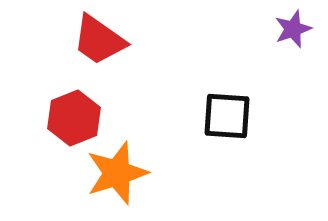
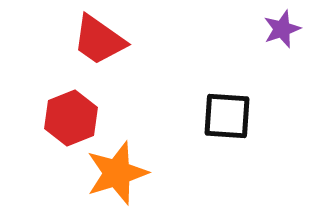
purple star: moved 11 px left
red hexagon: moved 3 px left
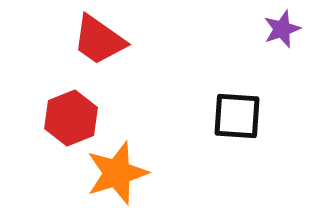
black square: moved 10 px right
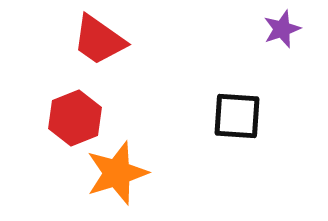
red hexagon: moved 4 px right
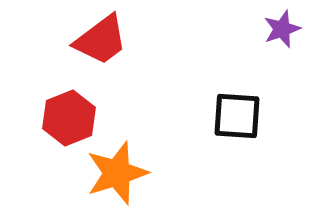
red trapezoid: moved 2 px right; rotated 72 degrees counterclockwise
red hexagon: moved 6 px left
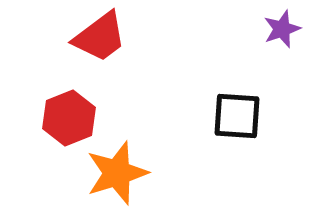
red trapezoid: moved 1 px left, 3 px up
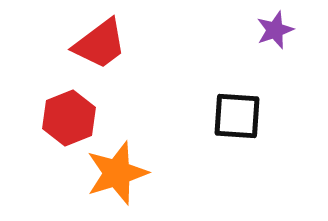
purple star: moved 7 px left, 1 px down
red trapezoid: moved 7 px down
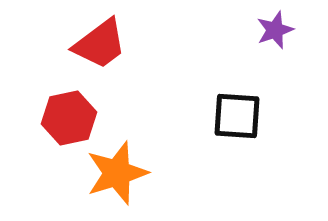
red hexagon: rotated 10 degrees clockwise
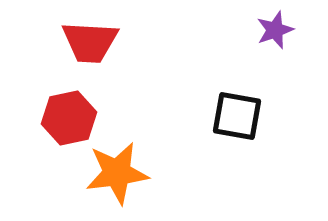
red trapezoid: moved 10 px left, 2 px up; rotated 40 degrees clockwise
black square: rotated 6 degrees clockwise
orange star: rotated 10 degrees clockwise
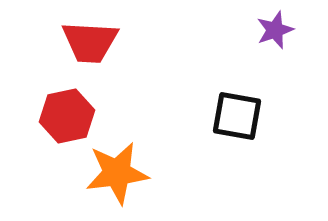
red hexagon: moved 2 px left, 2 px up
